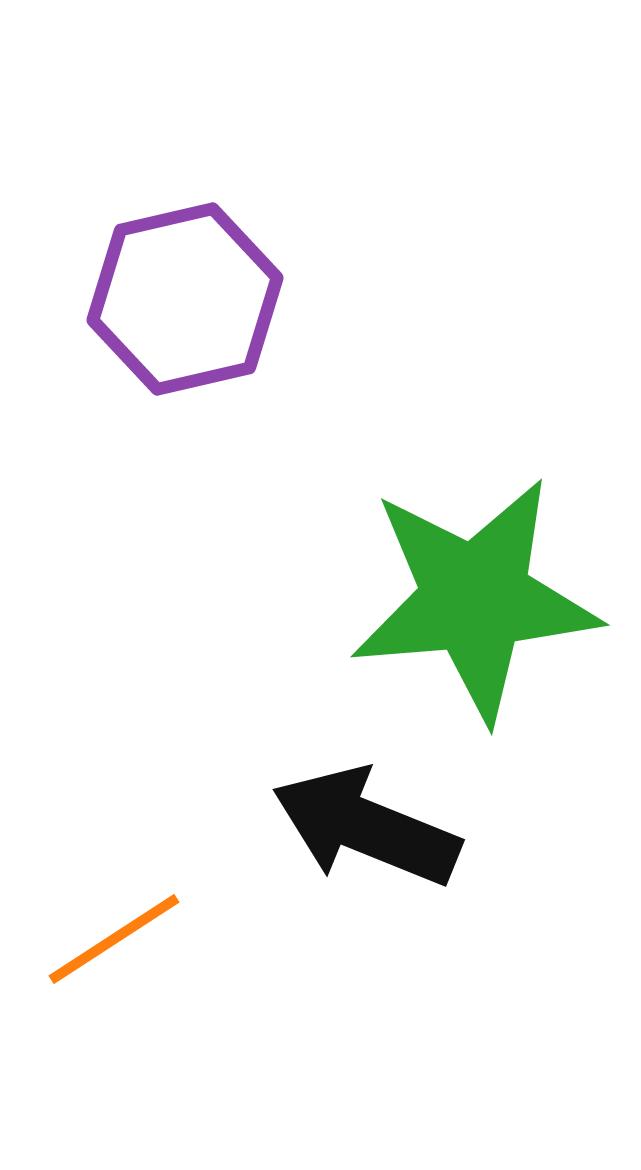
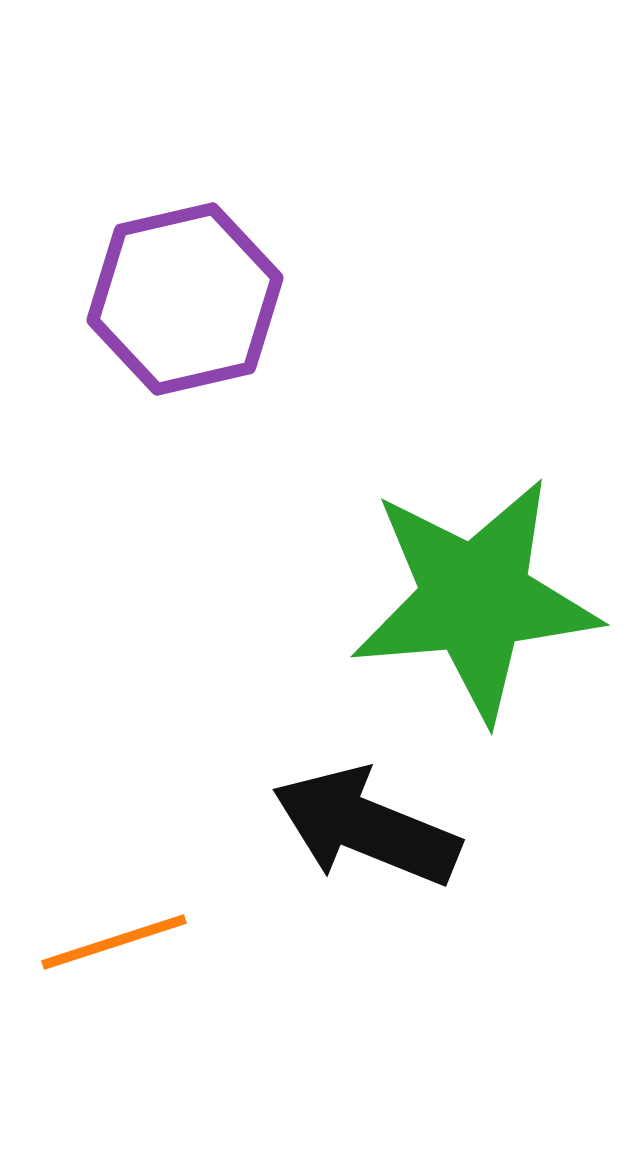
orange line: moved 3 px down; rotated 15 degrees clockwise
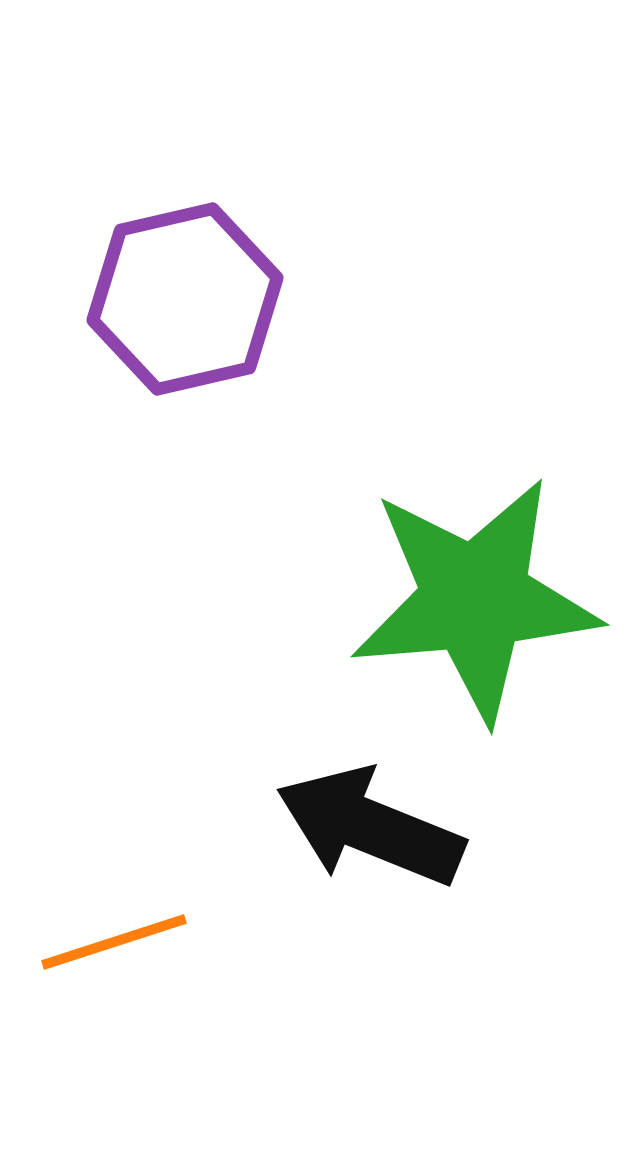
black arrow: moved 4 px right
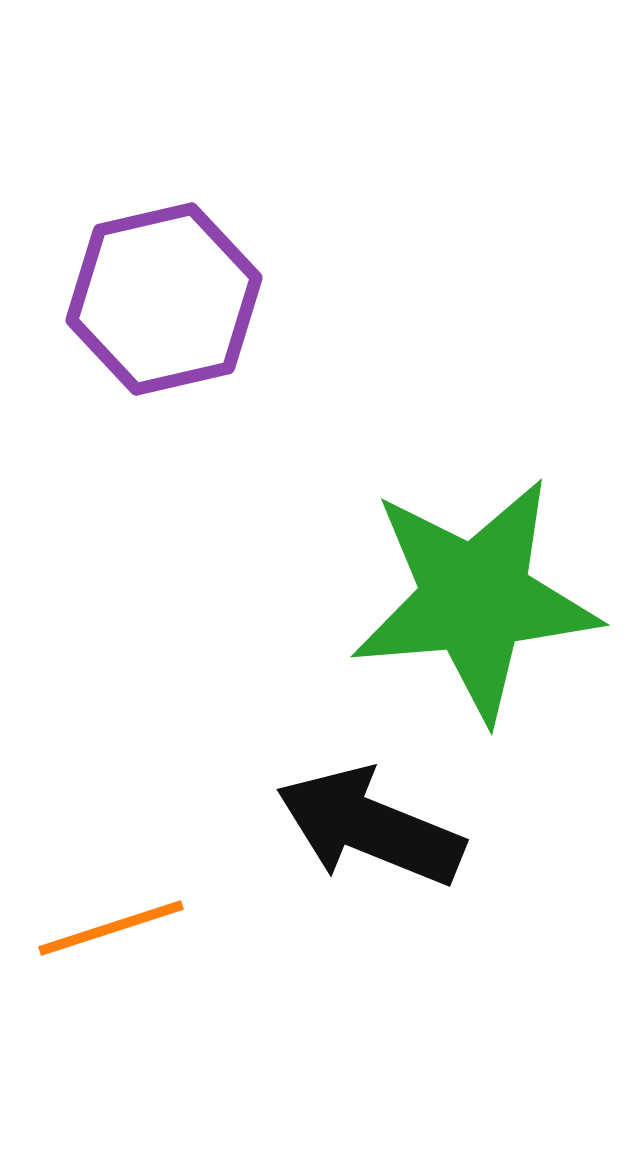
purple hexagon: moved 21 px left
orange line: moved 3 px left, 14 px up
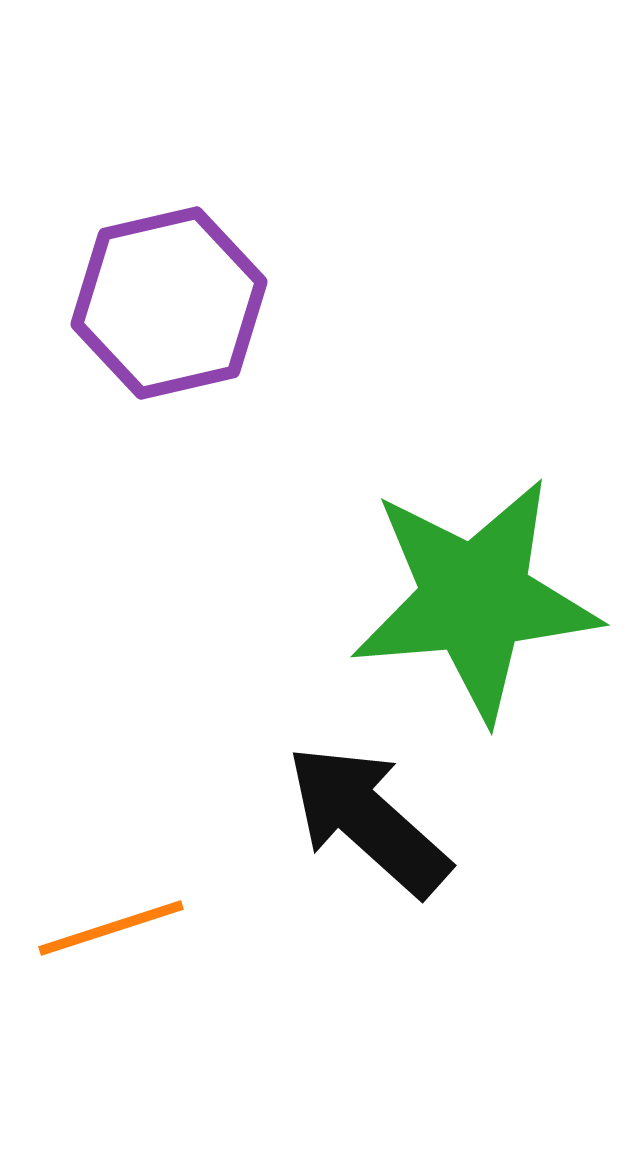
purple hexagon: moved 5 px right, 4 px down
black arrow: moved 2 px left, 7 px up; rotated 20 degrees clockwise
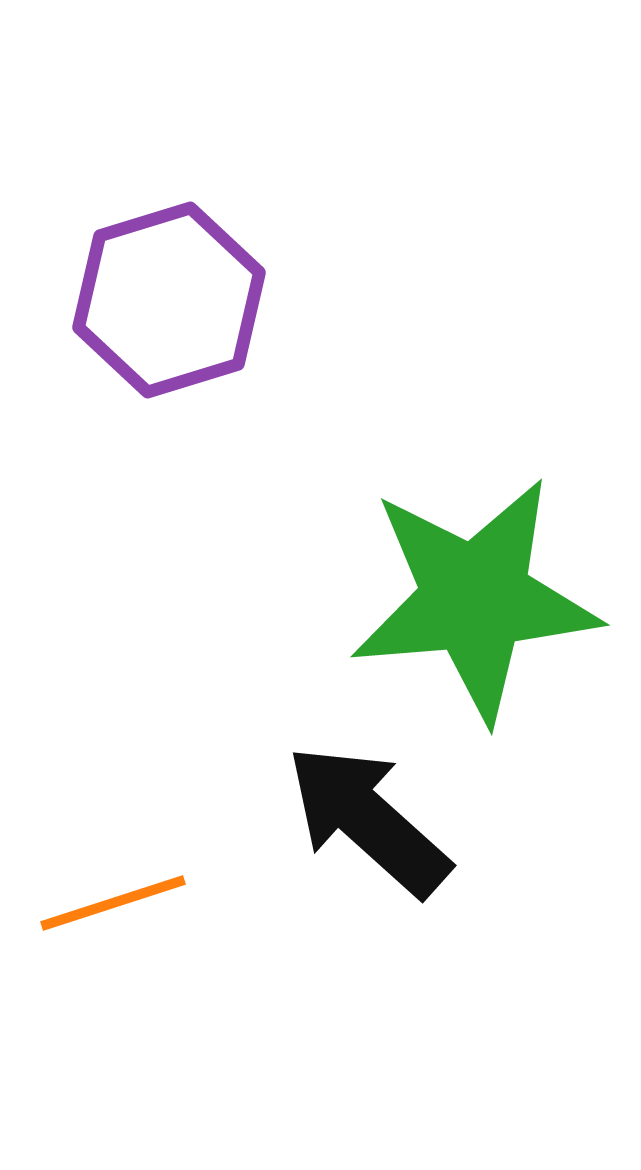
purple hexagon: moved 3 px up; rotated 4 degrees counterclockwise
orange line: moved 2 px right, 25 px up
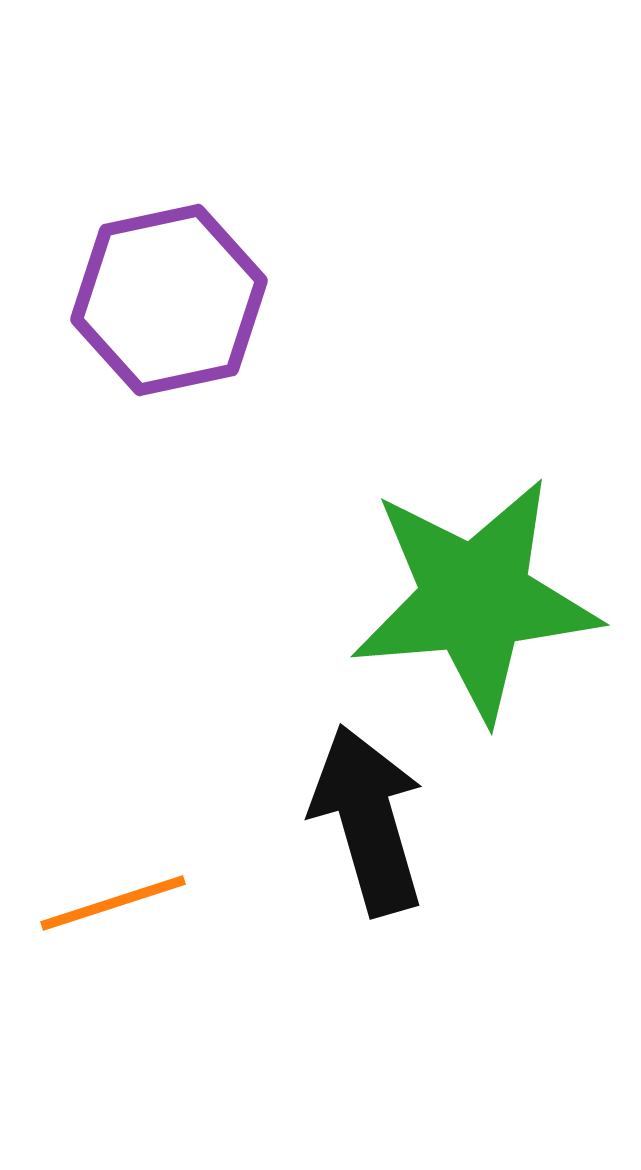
purple hexagon: rotated 5 degrees clockwise
black arrow: rotated 32 degrees clockwise
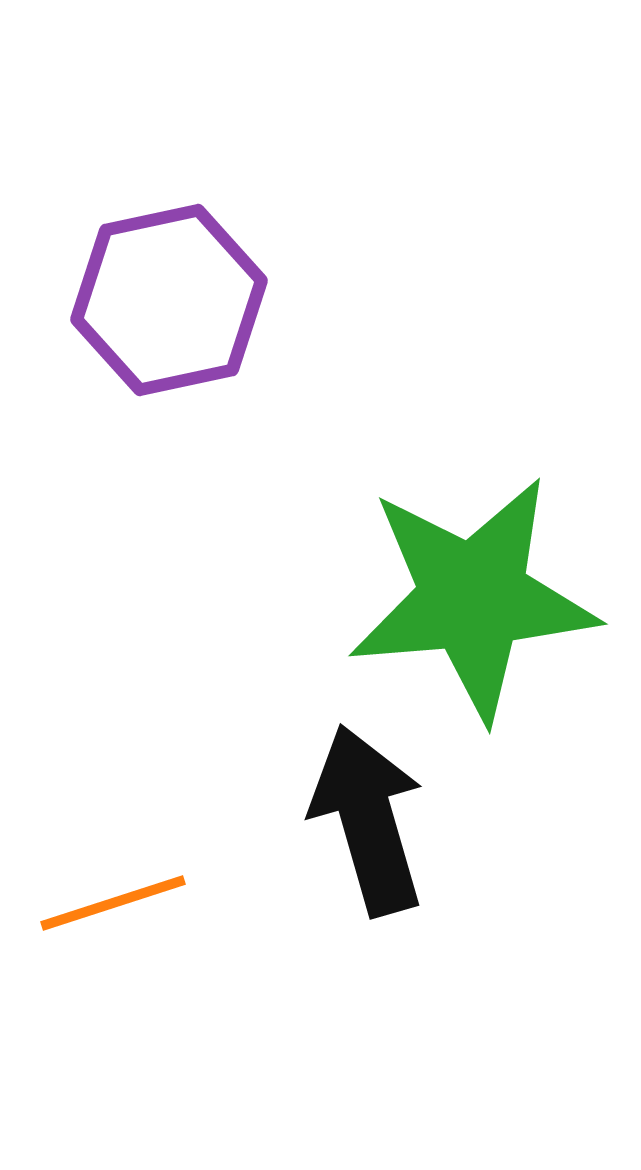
green star: moved 2 px left, 1 px up
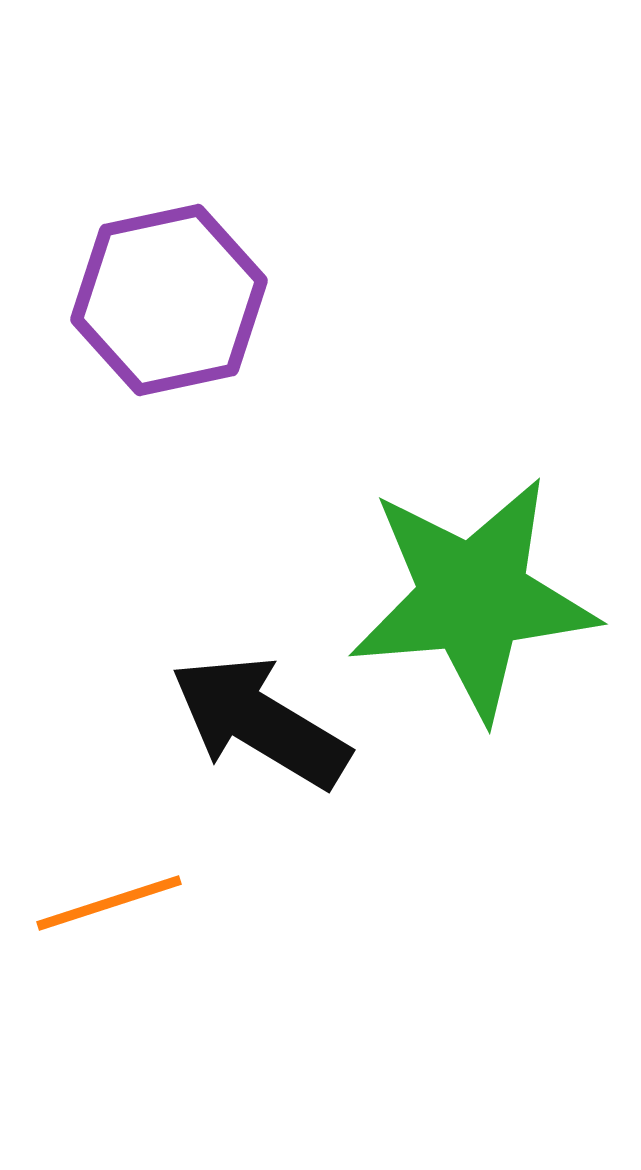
black arrow: moved 108 px left, 98 px up; rotated 43 degrees counterclockwise
orange line: moved 4 px left
